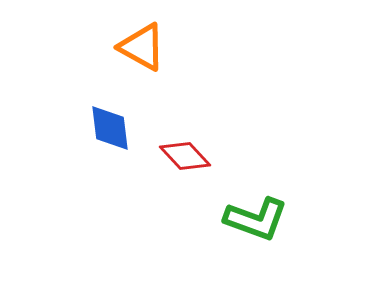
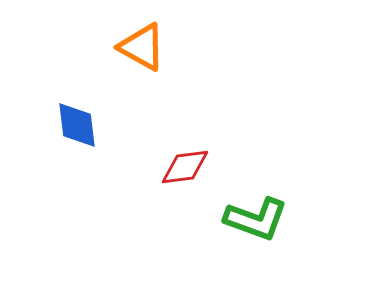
blue diamond: moved 33 px left, 3 px up
red diamond: moved 11 px down; rotated 54 degrees counterclockwise
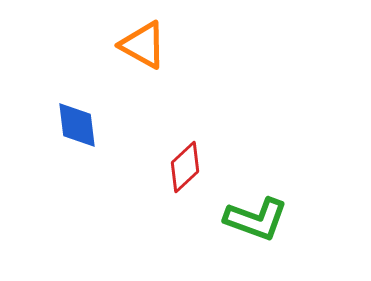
orange triangle: moved 1 px right, 2 px up
red diamond: rotated 36 degrees counterclockwise
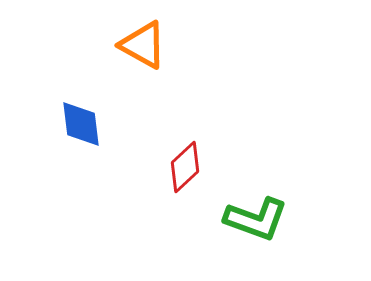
blue diamond: moved 4 px right, 1 px up
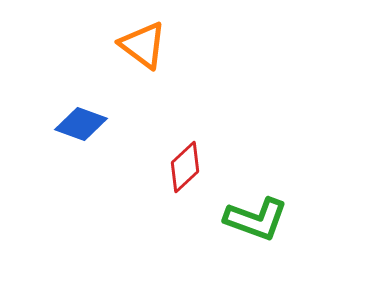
orange triangle: rotated 8 degrees clockwise
blue diamond: rotated 63 degrees counterclockwise
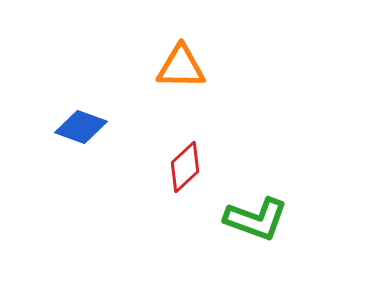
orange triangle: moved 38 px right, 22 px down; rotated 36 degrees counterclockwise
blue diamond: moved 3 px down
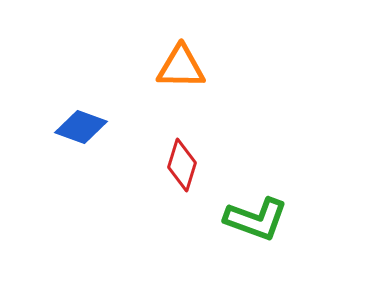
red diamond: moved 3 px left, 2 px up; rotated 30 degrees counterclockwise
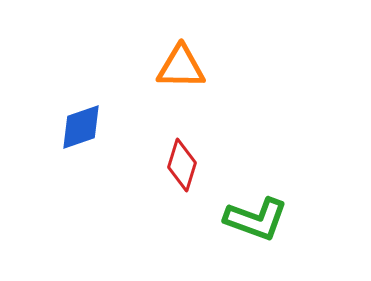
blue diamond: rotated 39 degrees counterclockwise
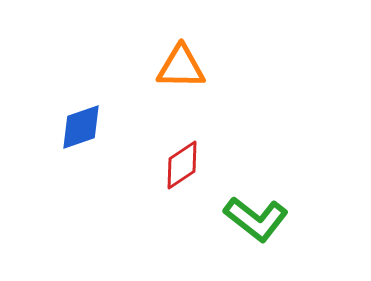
red diamond: rotated 39 degrees clockwise
green L-shape: rotated 18 degrees clockwise
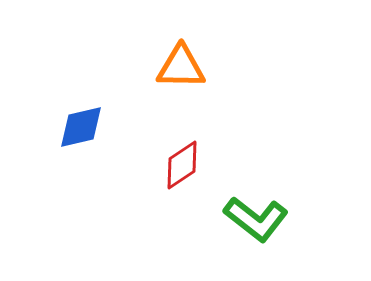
blue diamond: rotated 6 degrees clockwise
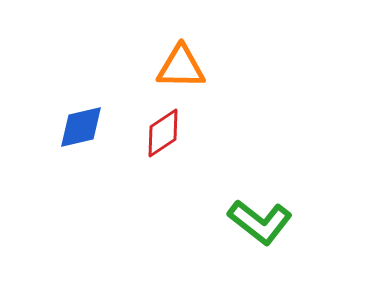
red diamond: moved 19 px left, 32 px up
green L-shape: moved 4 px right, 3 px down
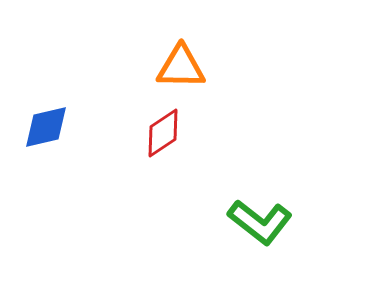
blue diamond: moved 35 px left
